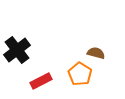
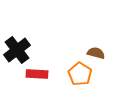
red rectangle: moved 4 px left, 7 px up; rotated 30 degrees clockwise
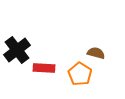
red rectangle: moved 7 px right, 6 px up
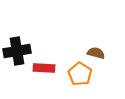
black cross: moved 1 px down; rotated 28 degrees clockwise
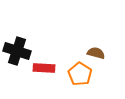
black cross: rotated 28 degrees clockwise
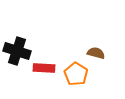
orange pentagon: moved 4 px left
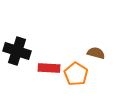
red rectangle: moved 5 px right
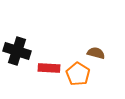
orange pentagon: moved 2 px right
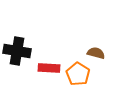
black cross: rotated 8 degrees counterclockwise
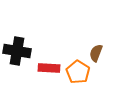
brown semicircle: rotated 84 degrees counterclockwise
orange pentagon: moved 2 px up
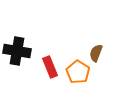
red rectangle: moved 1 px right, 1 px up; rotated 65 degrees clockwise
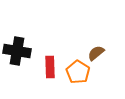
brown semicircle: rotated 30 degrees clockwise
red rectangle: rotated 20 degrees clockwise
